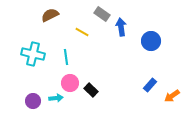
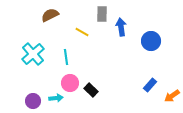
gray rectangle: rotated 56 degrees clockwise
cyan cross: rotated 35 degrees clockwise
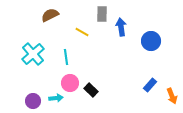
orange arrow: rotated 77 degrees counterclockwise
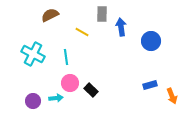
cyan cross: rotated 20 degrees counterclockwise
blue rectangle: rotated 32 degrees clockwise
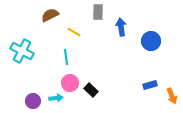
gray rectangle: moved 4 px left, 2 px up
yellow line: moved 8 px left
cyan cross: moved 11 px left, 3 px up
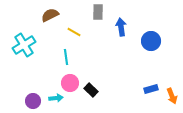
cyan cross: moved 2 px right, 6 px up; rotated 30 degrees clockwise
blue rectangle: moved 1 px right, 4 px down
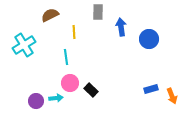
yellow line: rotated 56 degrees clockwise
blue circle: moved 2 px left, 2 px up
purple circle: moved 3 px right
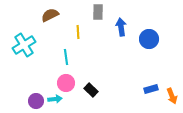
yellow line: moved 4 px right
pink circle: moved 4 px left
cyan arrow: moved 1 px left, 1 px down
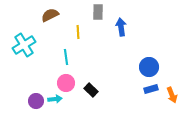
blue circle: moved 28 px down
orange arrow: moved 1 px up
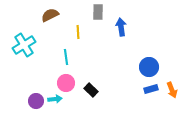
orange arrow: moved 5 px up
